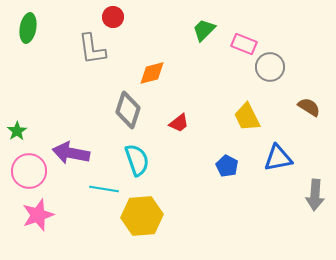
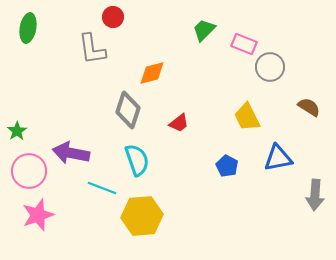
cyan line: moved 2 px left, 1 px up; rotated 12 degrees clockwise
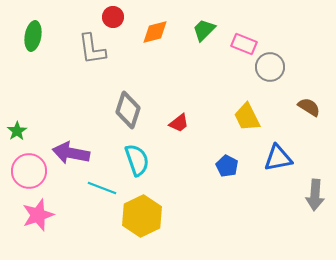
green ellipse: moved 5 px right, 8 px down
orange diamond: moved 3 px right, 41 px up
yellow hexagon: rotated 21 degrees counterclockwise
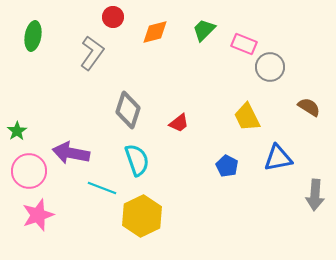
gray L-shape: moved 4 px down; rotated 136 degrees counterclockwise
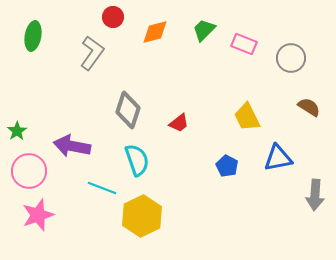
gray circle: moved 21 px right, 9 px up
purple arrow: moved 1 px right, 7 px up
